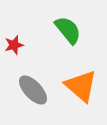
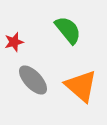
red star: moved 3 px up
gray ellipse: moved 10 px up
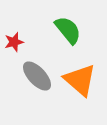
gray ellipse: moved 4 px right, 4 px up
orange triangle: moved 1 px left, 6 px up
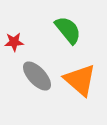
red star: rotated 12 degrees clockwise
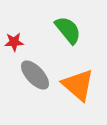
gray ellipse: moved 2 px left, 1 px up
orange triangle: moved 2 px left, 5 px down
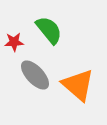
green semicircle: moved 19 px left
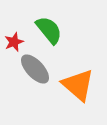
red star: rotated 18 degrees counterclockwise
gray ellipse: moved 6 px up
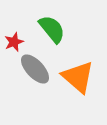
green semicircle: moved 3 px right, 1 px up
orange triangle: moved 8 px up
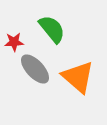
red star: rotated 18 degrees clockwise
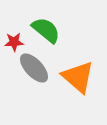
green semicircle: moved 6 px left, 1 px down; rotated 12 degrees counterclockwise
gray ellipse: moved 1 px left, 1 px up
